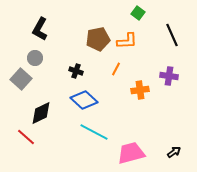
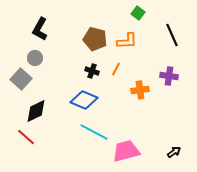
brown pentagon: moved 3 px left; rotated 25 degrees clockwise
black cross: moved 16 px right
blue diamond: rotated 20 degrees counterclockwise
black diamond: moved 5 px left, 2 px up
pink trapezoid: moved 5 px left, 2 px up
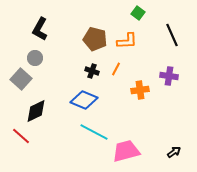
red line: moved 5 px left, 1 px up
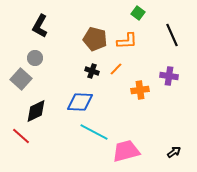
black L-shape: moved 3 px up
orange line: rotated 16 degrees clockwise
blue diamond: moved 4 px left, 2 px down; rotated 20 degrees counterclockwise
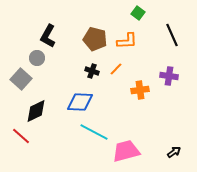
black L-shape: moved 8 px right, 10 px down
gray circle: moved 2 px right
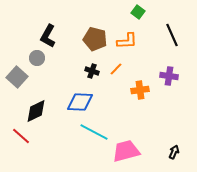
green square: moved 1 px up
gray square: moved 4 px left, 2 px up
black arrow: rotated 32 degrees counterclockwise
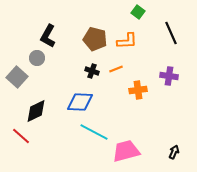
black line: moved 1 px left, 2 px up
orange line: rotated 24 degrees clockwise
orange cross: moved 2 px left
